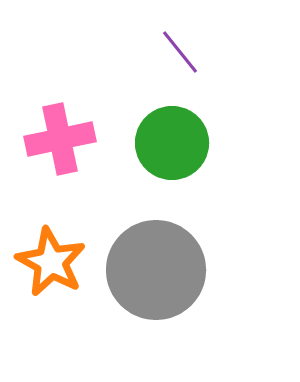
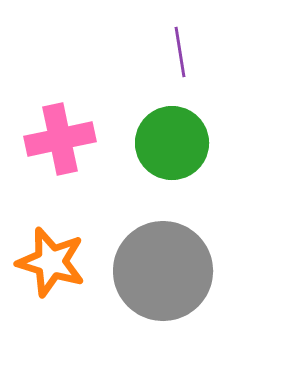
purple line: rotated 30 degrees clockwise
orange star: rotated 12 degrees counterclockwise
gray circle: moved 7 px right, 1 px down
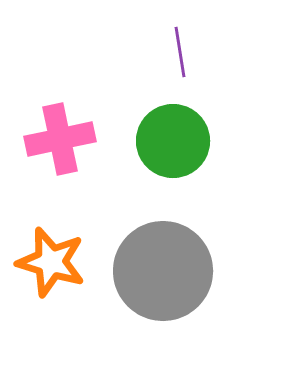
green circle: moved 1 px right, 2 px up
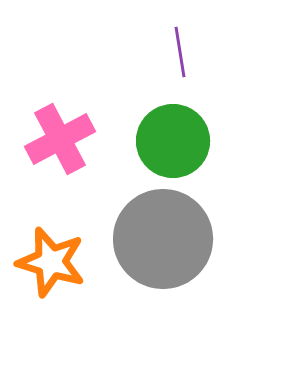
pink cross: rotated 16 degrees counterclockwise
gray circle: moved 32 px up
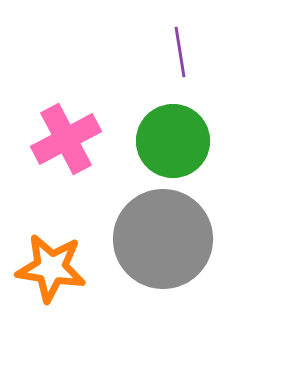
pink cross: moved 6 px right
orange star: moved 6 px down; rotated 8 degrees counterclockwise
